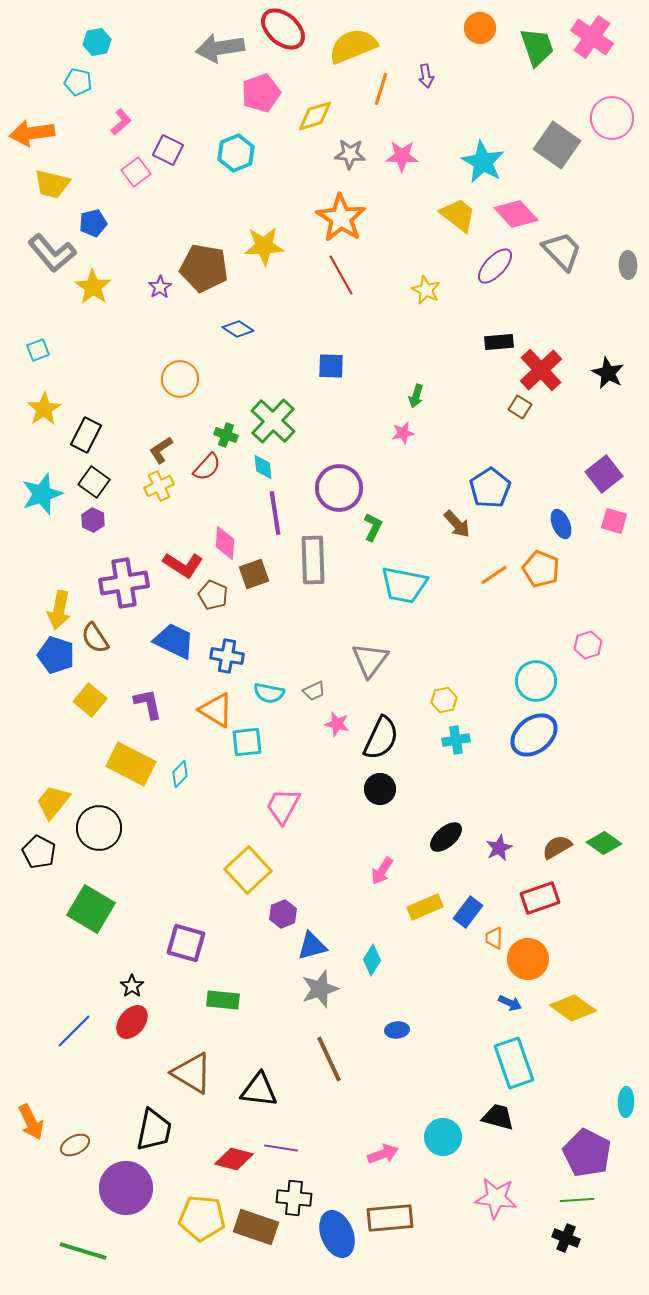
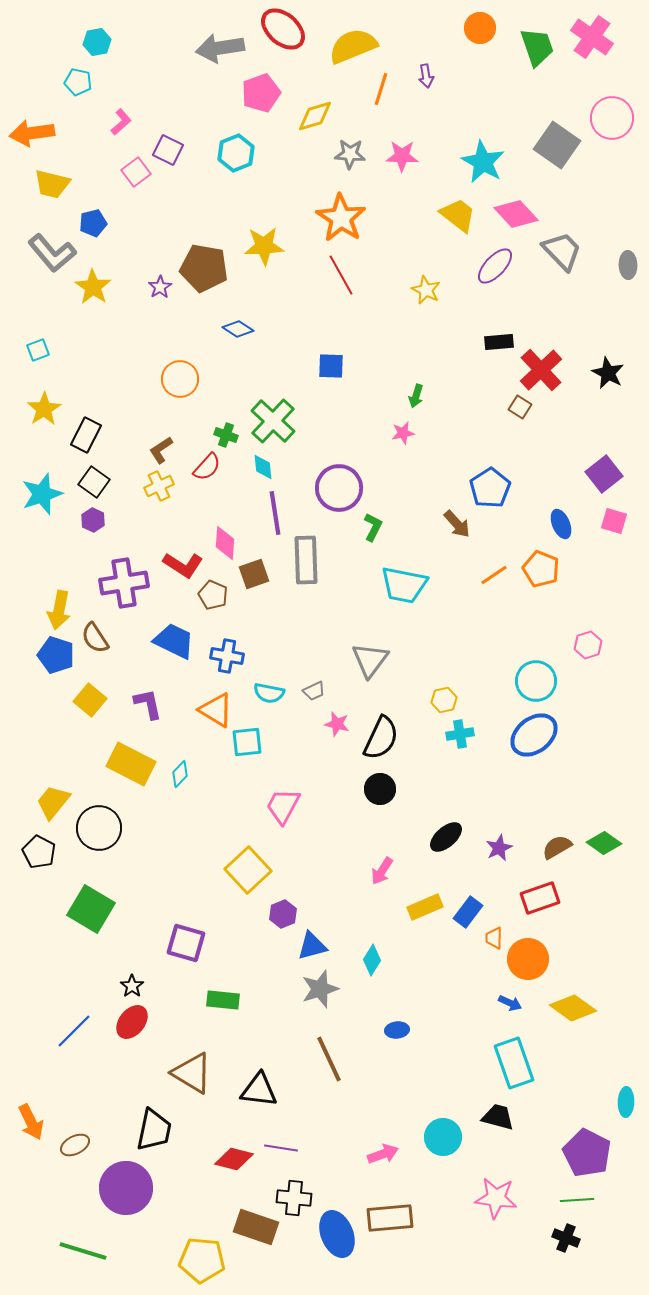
gray rectangle at (313, 560): moved 7 px left
cyan cross at (456, 740): moved 4 px right, 6 px up
yellow pentagon at (202, 1218): moved 42 px down
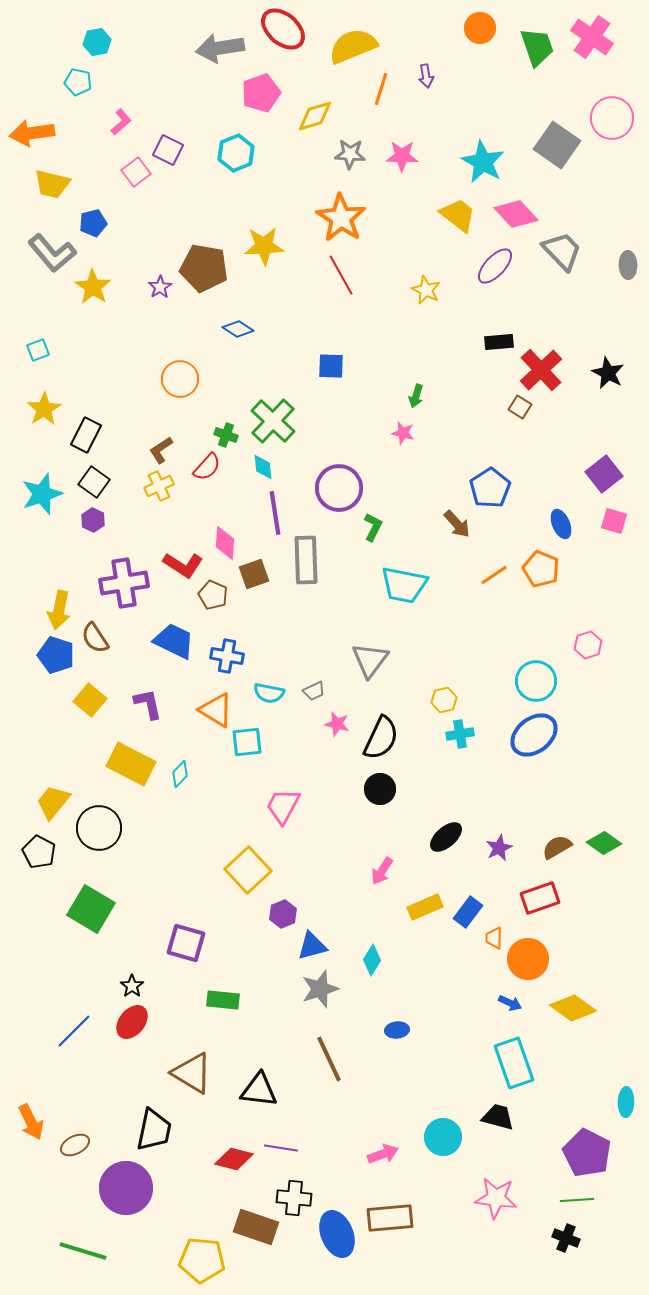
pink star at (403, 433): rotated 25 degrees clockwise
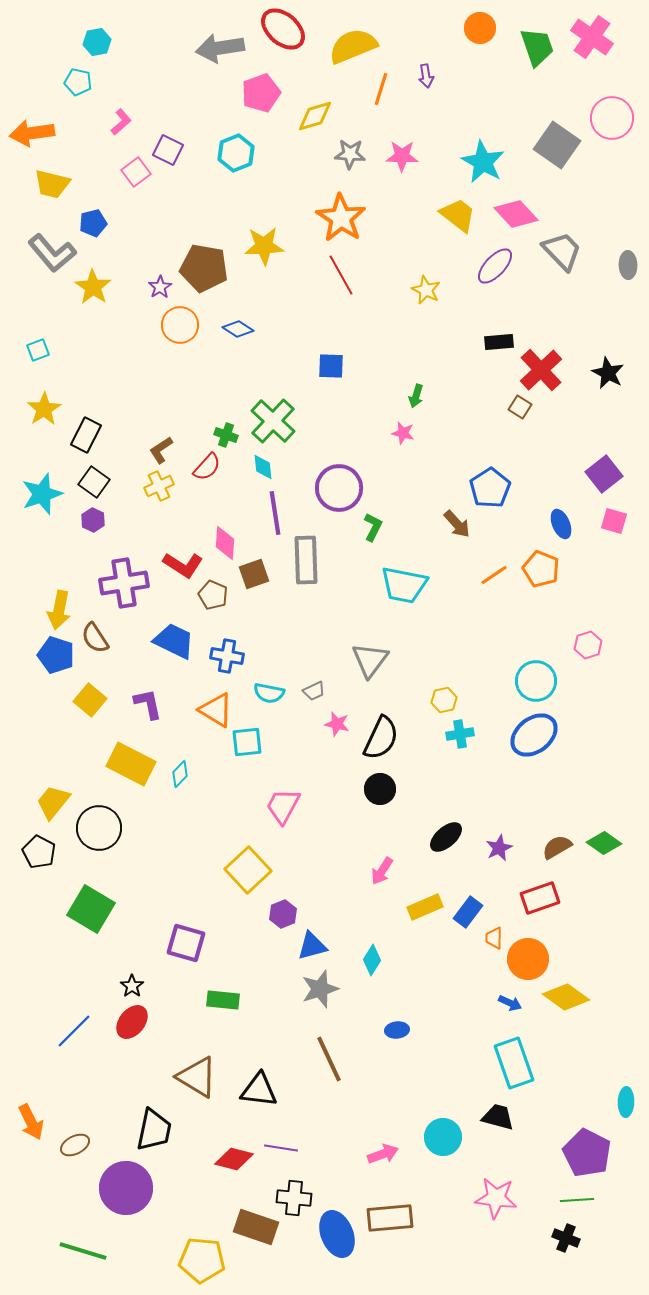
orange circle at (180, 379): moved 54 px up
yellow diamond at (573, 1008): moved 7 px left, 11 px up
brown triangle at (192, 1073): moved 5 px right, 4 px down
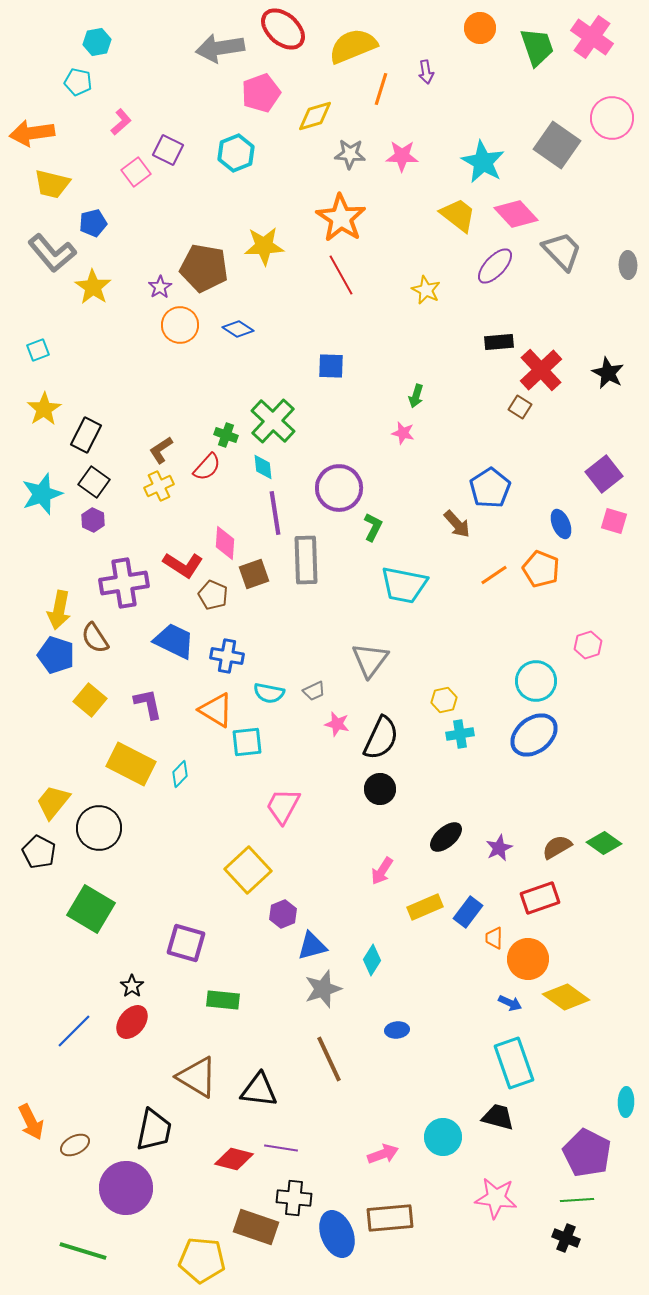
purple arrow at (426, 76): moved 4 px up
gray star at (320, 989): moved 3 px right
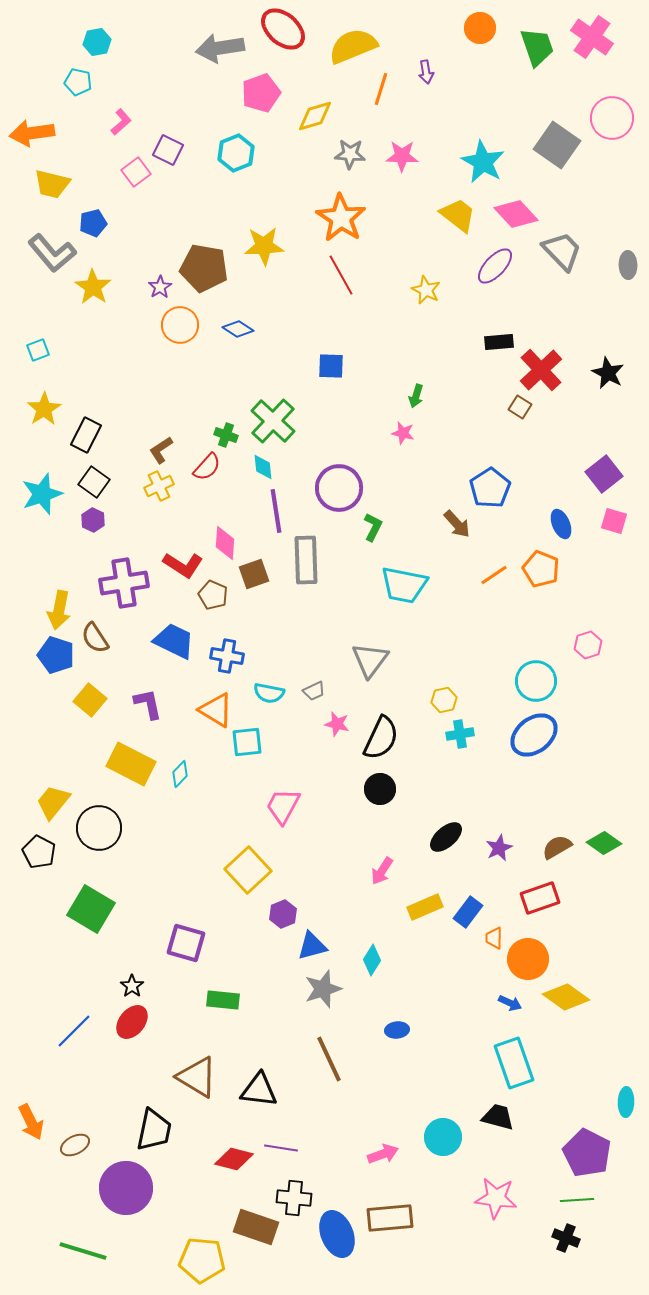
purple line at (275, 513): moved 1 px right, 2 px up
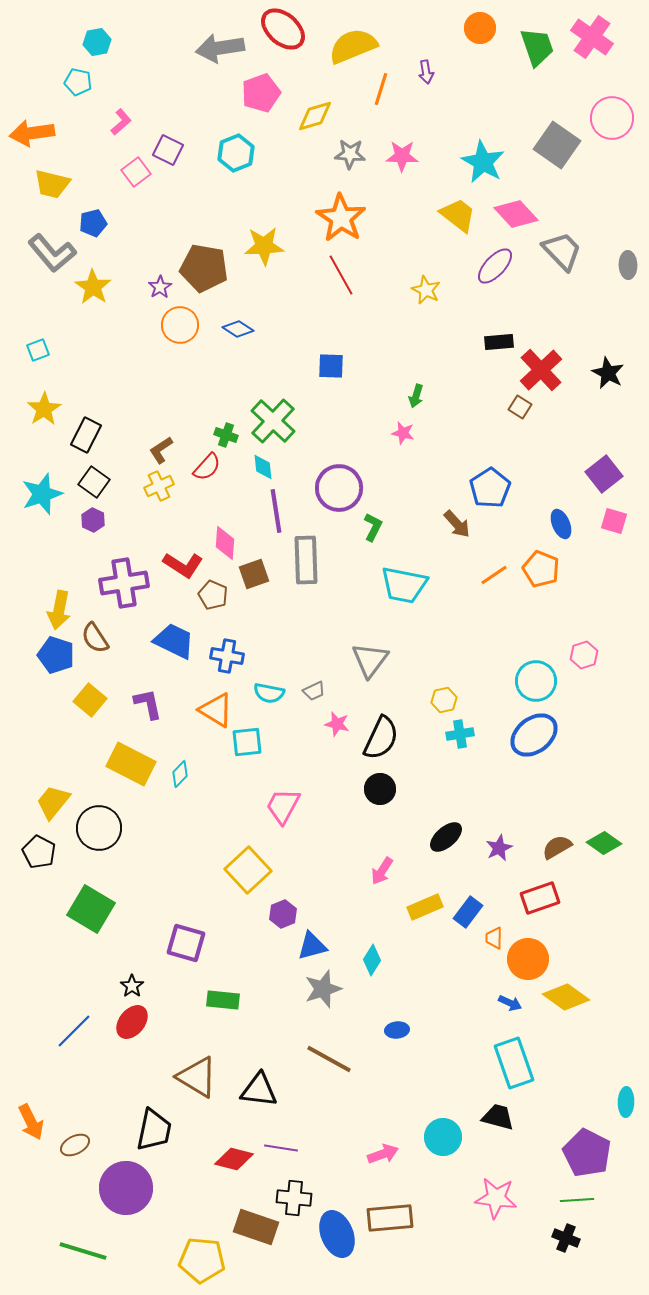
pink hexagon at (588, 645): moved 4 px left, 10 px down
brown line at (329, 1059): rotated 36 degrees counterclockwise
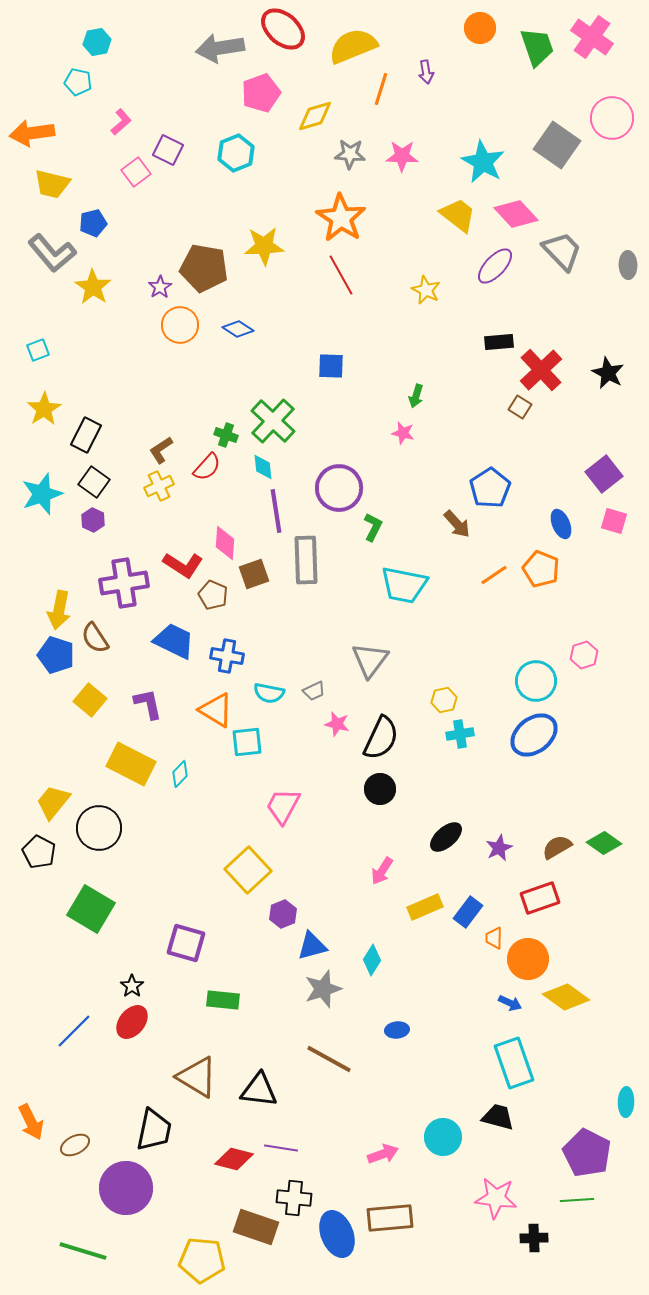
black cross at (566, 1238): moved 32 px left; rotated 24 degrees counterclockwise
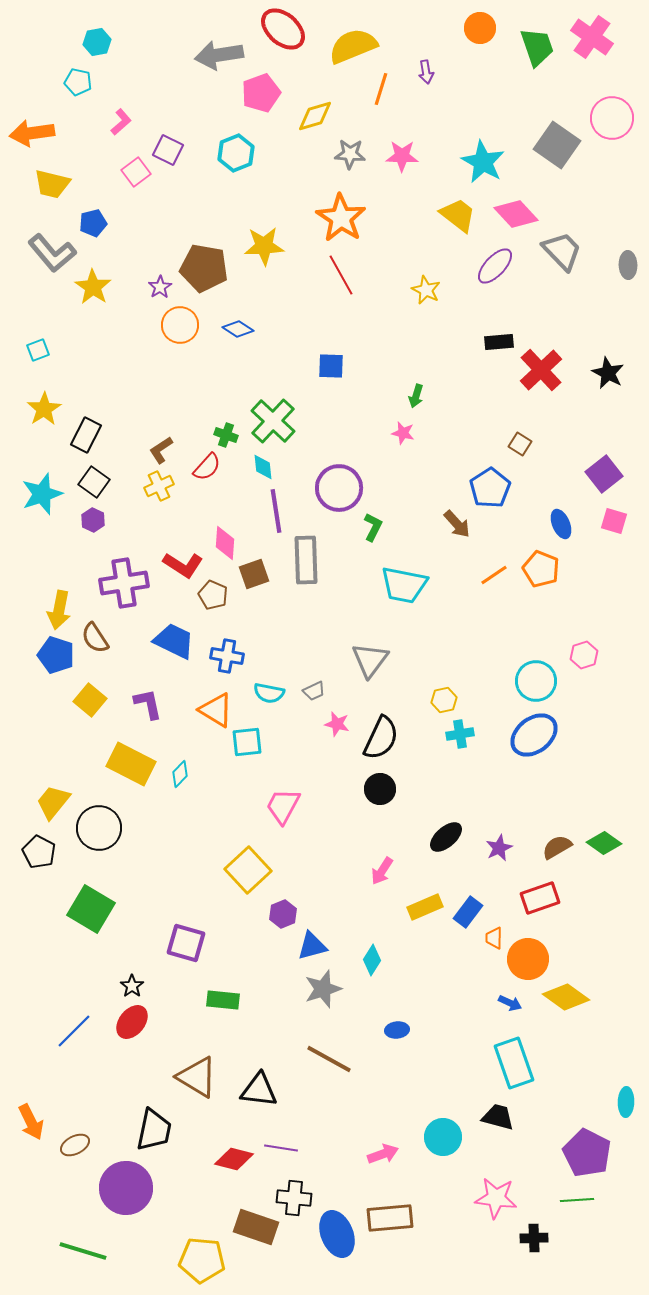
gray arrow at (220, 48): moved 1 px left, 7 px down
brown square at (520, 407): moved 37 px down
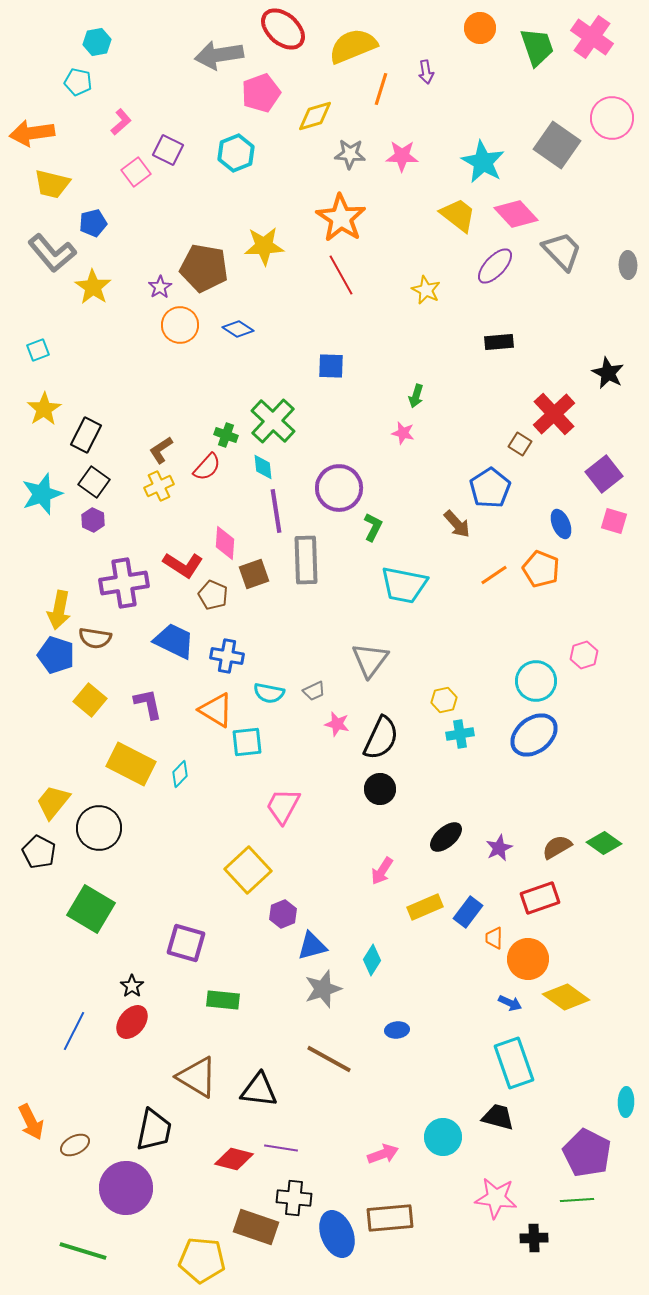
red cross at (541, 370): moved 13 px right, 44 px down
brown semicircle at (95, 638): rotated 48 degrees counterclockwise
blue line at (74, 1031): rotated 18 degrees counterclockwise
